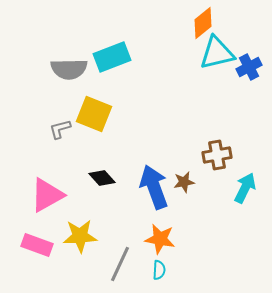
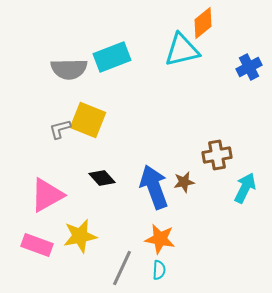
cyan triangle: moved 35 px left, 3 px up
yellow square: moved 6 px left, 6 px down
yellow star: rotated 8 degrees counterclockwise
gray line: moved 2 px right, 4 px down
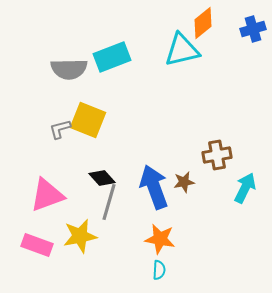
blue cross: moved 4 px right, 38 px up; rotated 10 degrees clockwise
pink triangle: rotated 9 degrees clockwise
gray line: moved 13 px left, 66 px up; rotated 9 degrees counterclockwise
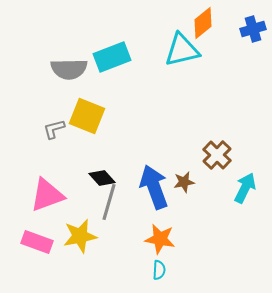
yellow square: moved 1 px left, 4 px up
gray L-shape: moved 6 px left
brown cross: rotated 36 degrees counterclockwise
pink rectangle: moved 3 px up
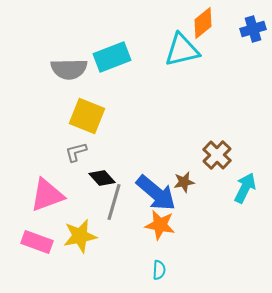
gray L-shape: moved 22 px right, 23 px down
blue arrow: moved 2 px right, 6 px down; rotated 150 degrees clockwise
gray line: moved 5 px right
orange star: moved 14 px up
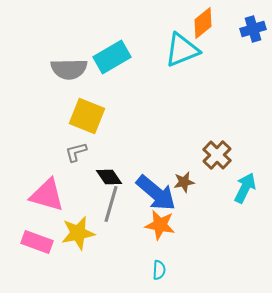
cyan triangle: rotated 9 degrees counterclockwise
cyan rectangle: rotated 9 degrees counterclockwise
black diamond: moved 7 px right, 1 px up; rotated 8 degrees clockwise
pink triangle: rotated 36 degrees clockwise
gray line: moved 3 px left, 2 px down
yellow star: moved 2 px left, 3 px up
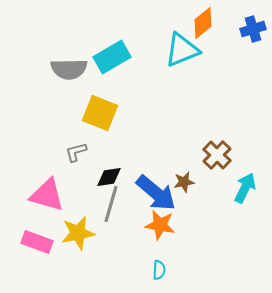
yellow square: moved 13 px right, 3 px up
black diamond: rotated 64 degrees counterclockwise
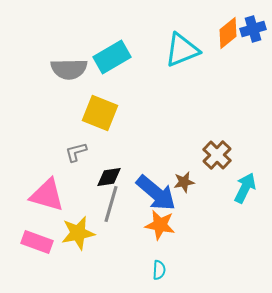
orange diamond: moved 25 px right, 10 px down
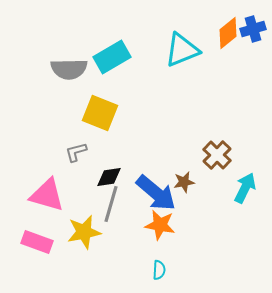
yellow star: moved 6 px right, 1 px up
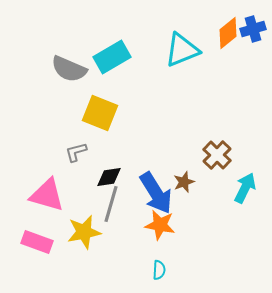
gray semicircle: rotated 24 degrees clockwise
brown star: rotated 10 degrees counterclockwise
blue arrow: rotated 18 degrees clockwise
